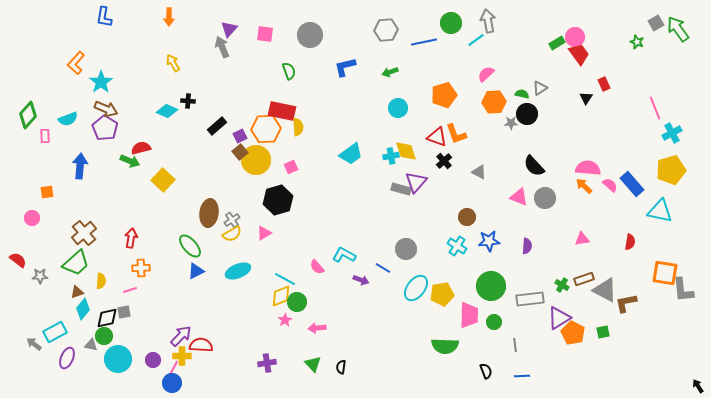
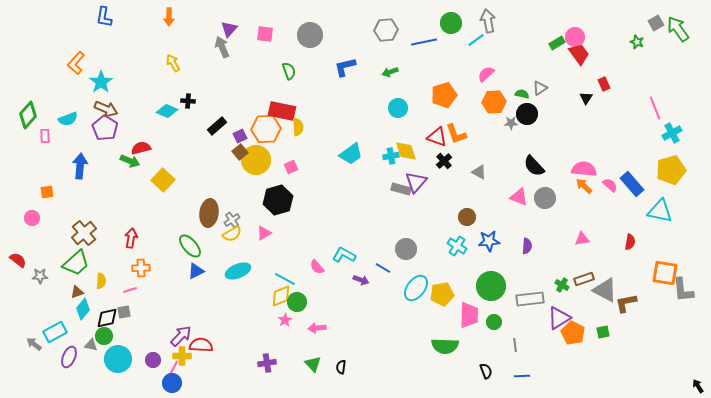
pink semicircle at (588, 168): moved 4 px left, 1 px down
purple ellipse at (67, 358): moved 2 px right, 1 px up
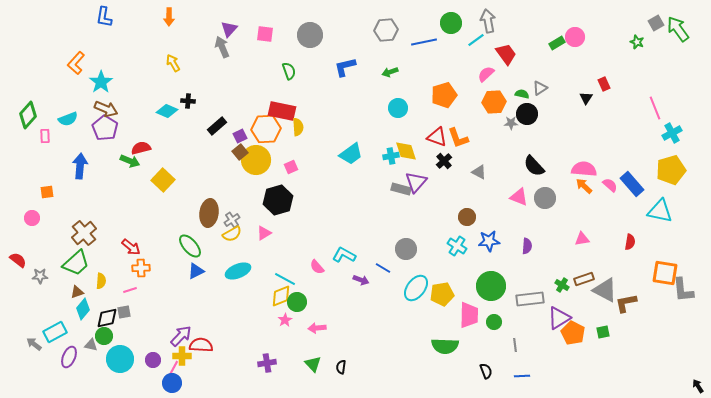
red trapezoid at (579, 54): moved 73 px left
orange L-shape at (456, 134): moved 2 px right, 4 px down
red arrow at (131, 238): moved 9 px down; rotated 120 degrees clockwise
cyan circle at (118, 359): moved 2 px right
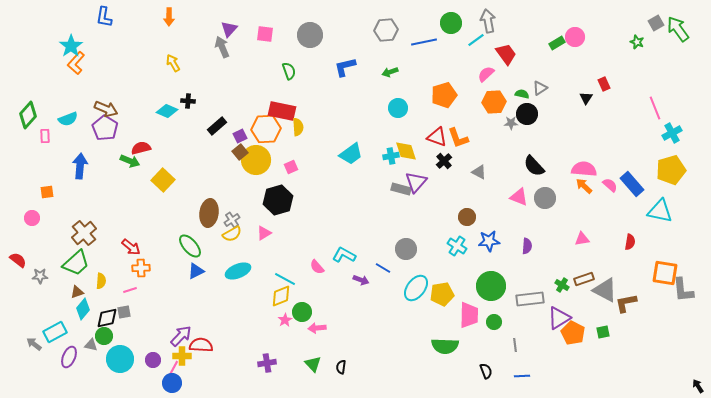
cyan star at (101, 82): moved 30 px left, 36 px up
green circle at (297, 302): moved 5 px right, 10 px down
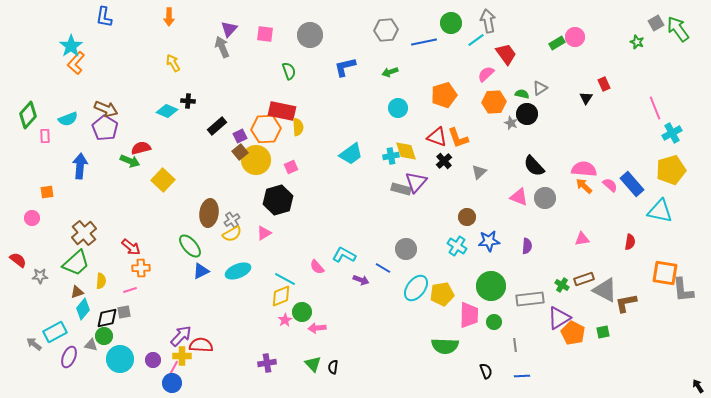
gray star at (511, 123): rotated 24 degrees clockwise
gray triangle at (479, 172): rotated 49 degrees clockwise
blue triangle at (196, 271): moved 5 px right
black semicircle at (341, 367): moved 8 px left
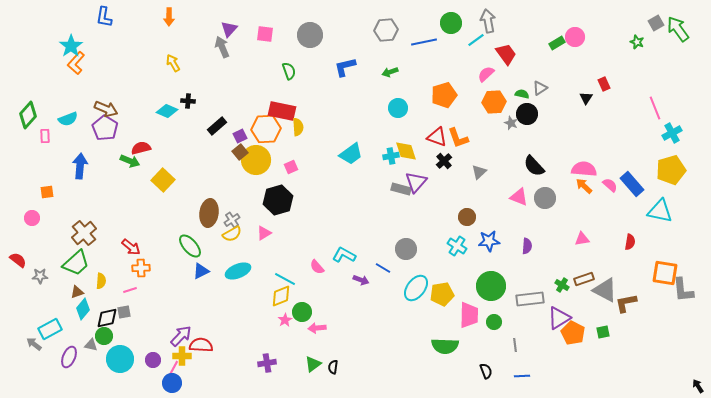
cyan rectangle at (55, 332): moved 5 px left, 3 px up
green triangle at (313, 364): rotated 36 degrees clockwise
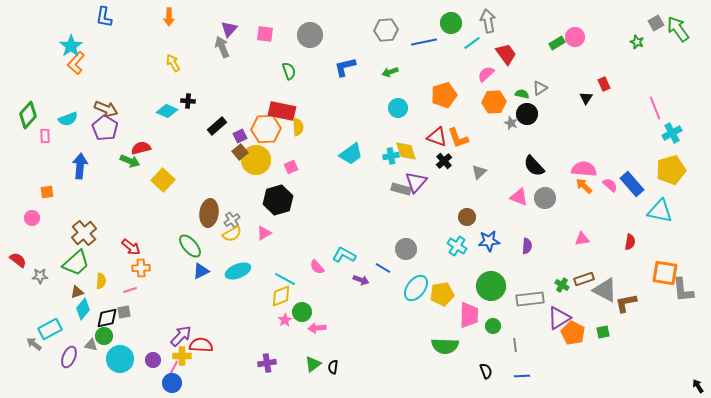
cyan line at (476, 40): moved 4 px left, 3 px down
green circle at (494, 322): moved 1 px left, 4 px down
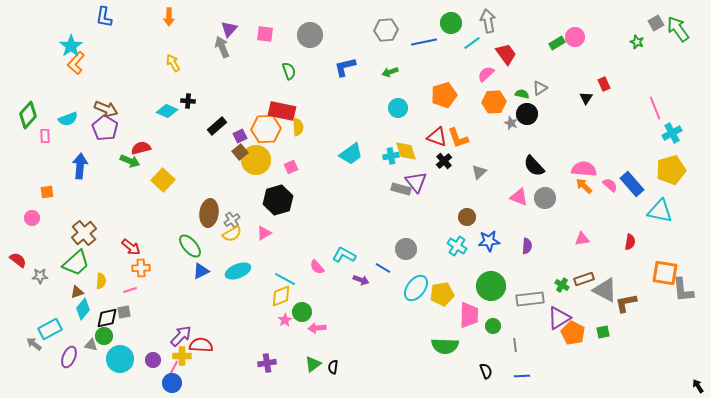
purple triangle at (416, 182): rotated 20 degrees counterclockwise
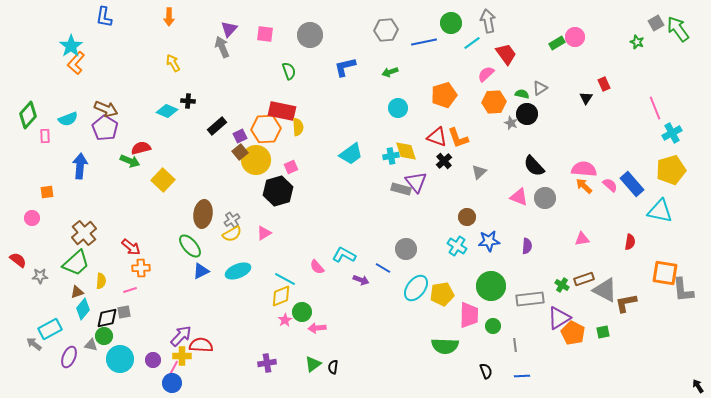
black hexagon at (278, 200): moved 9 px up
brown ellipse at (209, 213): moved 6 px left, 1 px down
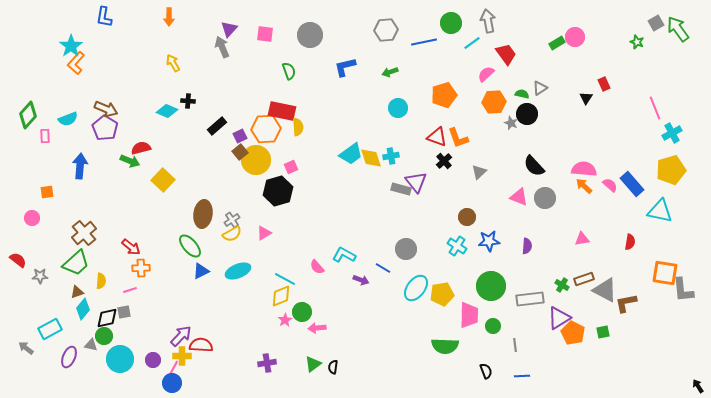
yellow diamond at (406, 151): moved 35 px left, 7 px down
gray arrow at (34, 344): moved 8 px left, 4 px down
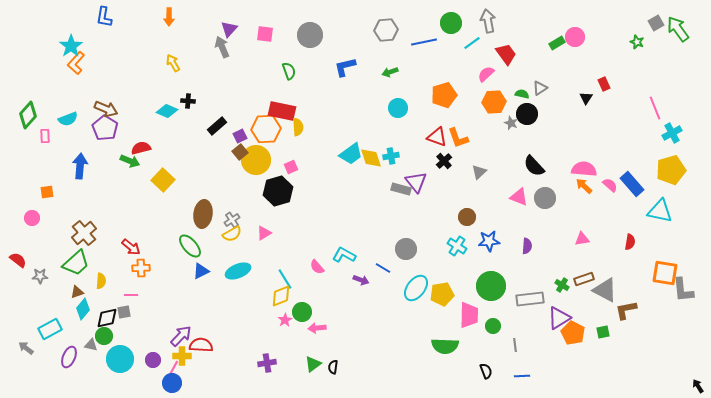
cyan line at (285, 279): rotated 30 degrees clockwise
pink line at (130, 290): moved 1 px right, 5 px down; rotated 16 degrees clockwise
brown L-shape at (626, 303): moved 7 px down
